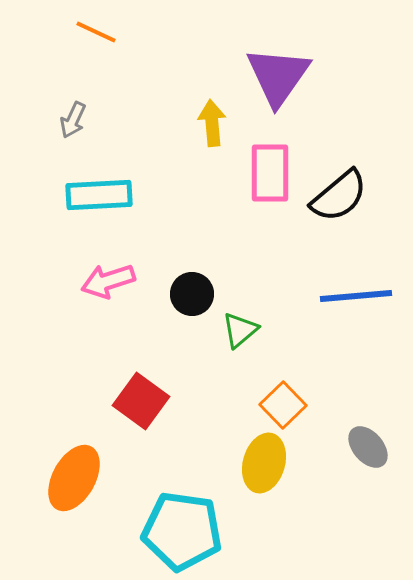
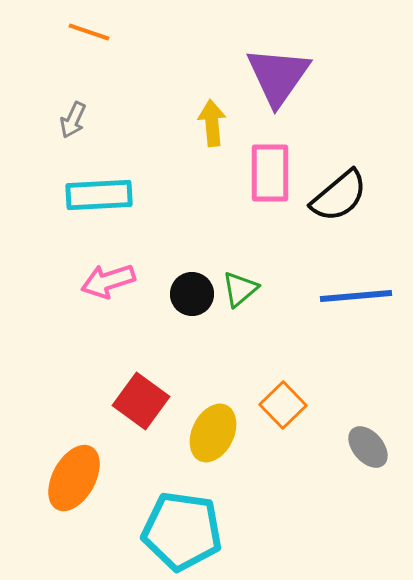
orange line: moved 7 px left; rotated 6 degrees counterclockwise
green triangle: moved 41 px up
yellow ellipse: moved 51 px left, 30 px up; rotated 10 degrees clockwise
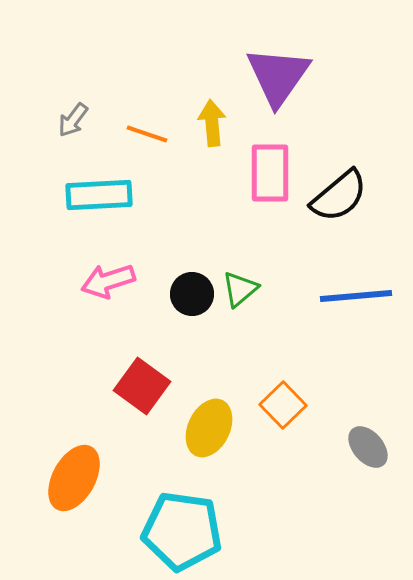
orange line: moved 58 px right, 102 px down
gray arrow: rotated 12 degrees clockwise
red square: moved 1 px right, 15 px up
yellow ellipse: moved 4 px left, 5 px up
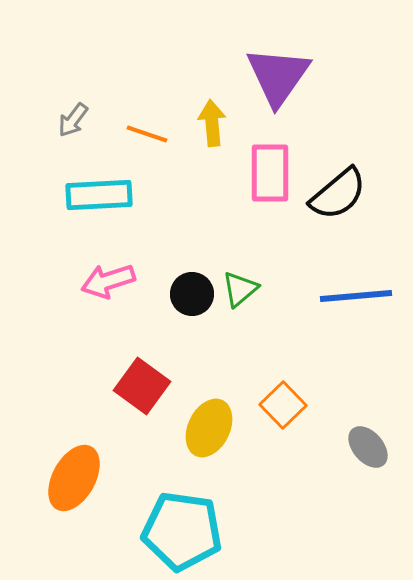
black semicircle: moved 1 px left, 2 px up
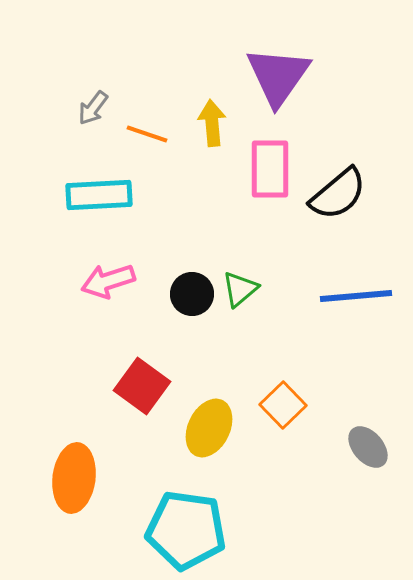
gray arrow: moved 20 px right, 12 px up
pink rectangle: moved 4 px up
orange ellipse: rotated 22 degrees counterclockwise
cyan pentagon: moved 4 px right, 1 px up
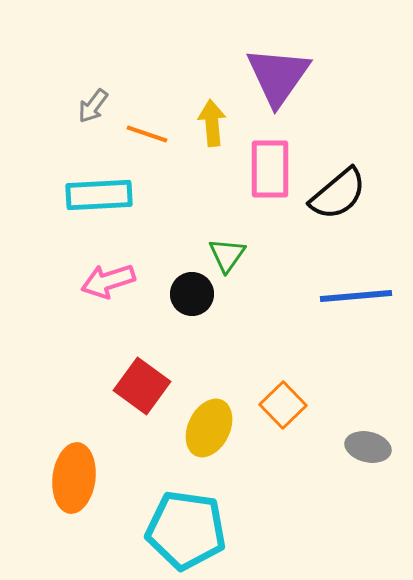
gray arrow: moved 2 px up
green triangle: moved 13 px left, 34 px up; rotated 15 degrees counterclockwise
gray ellipse: rotated 36 degrees counterclockwise
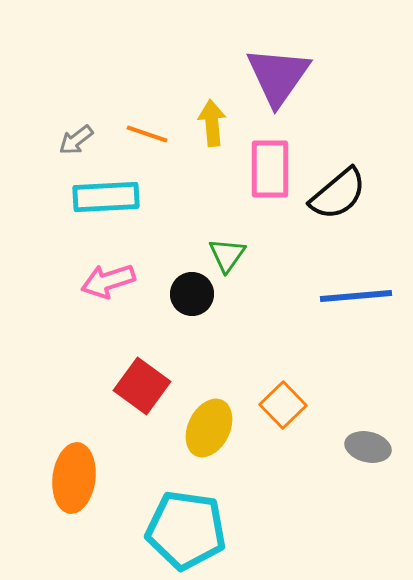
gray arrow: moved 17 px left, 34 px down; rotated 15 degrees clockwise
cyan rectangle: moved 7 px right, 2 px down
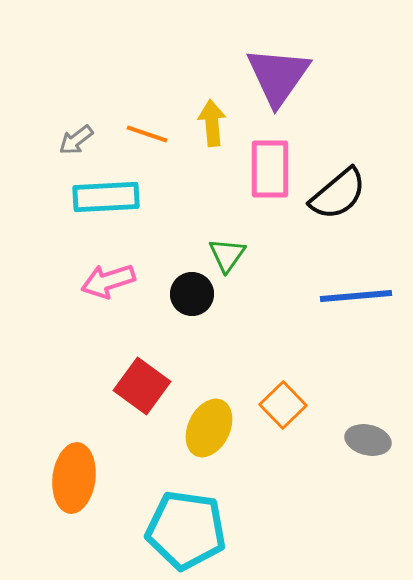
gray ellipse: moved 7 px up
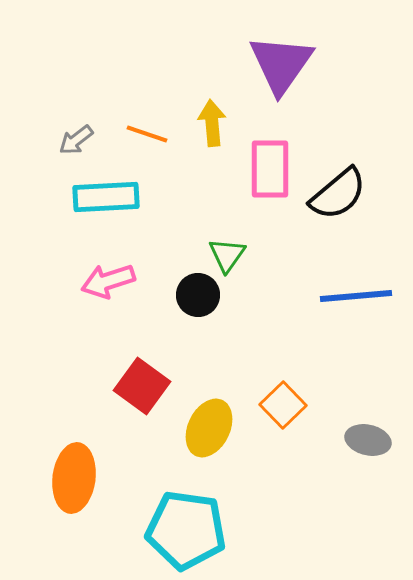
purple triangle: moved 3 px right, 12 px up
black circle: moved 6 px right, 1 px down
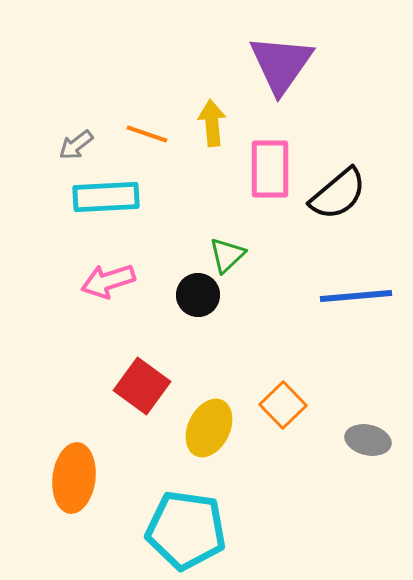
gray arrow: moved 5 px down
green triangle: rotated 12 degrees clockwise
